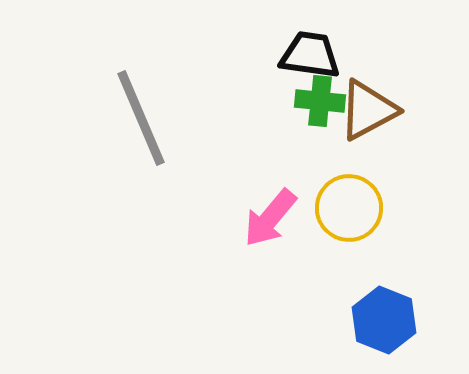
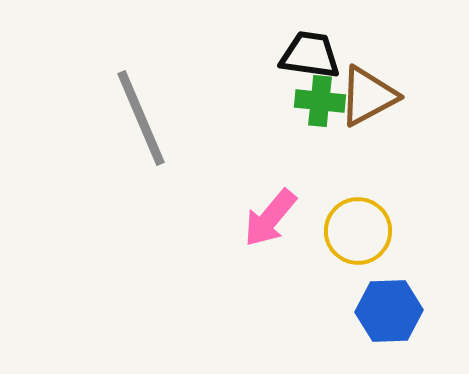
brown triangle: moved 14 px up
yellow circle: moved 9 px right, 23 px down
blue hexagon: moved 5 px right, 9 px up; rotated 24 degrees counterclockwise
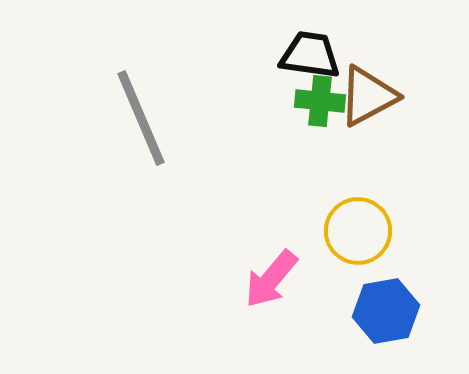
pink arrow: moved 1 px right, 61 px down
blue hexagon: moved 3 px left; rotated 8 degrees counterclockwise
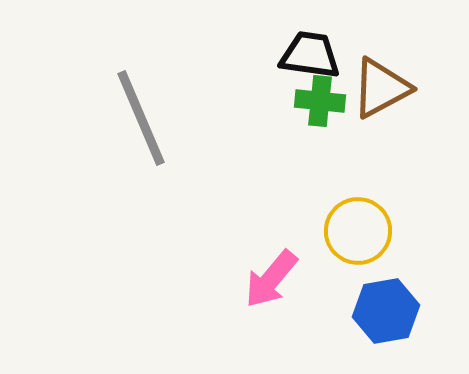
brown triangle: moved 13 px right, 8 px up
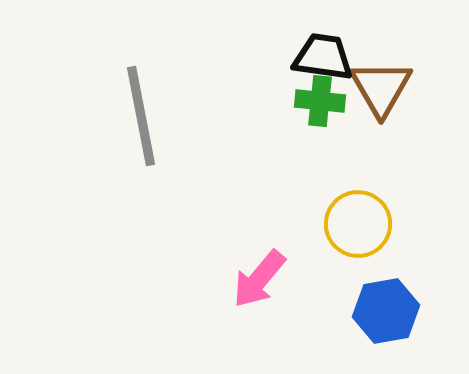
black trapezoid: moved 13 px right, 2 px down
brown triangle: rotated 32 degrees counterclockwise
gray line: moved 2 px up; rotated 12 degrees clockwise
yellow circle: moved 7 px up
pink arrow: moved 12 px left
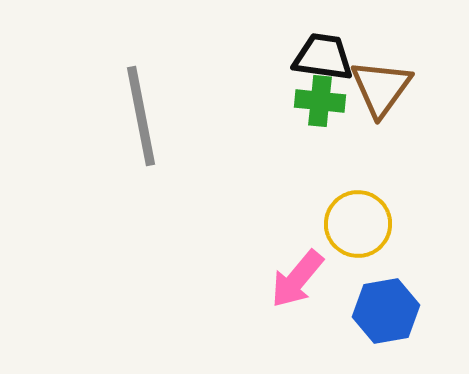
brown triangle: rotated 6 degrees clockwise
pink arrow: moved 38 px right
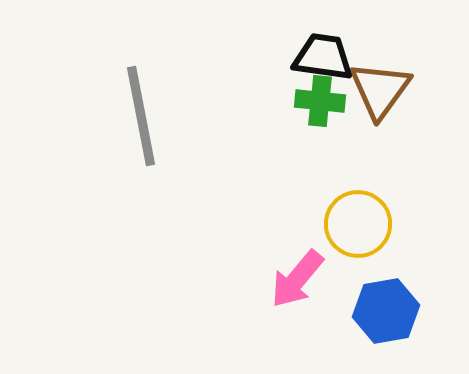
brown triangle: moved 1 px left, 2 px down
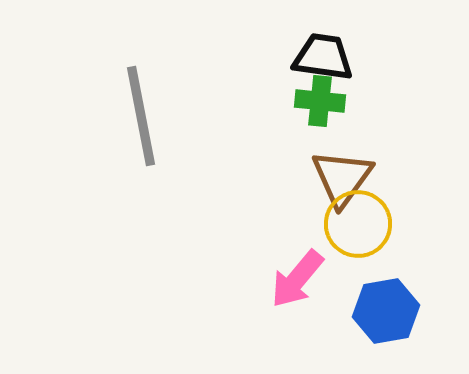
brown triangle: moved 38 px left, 88 px down
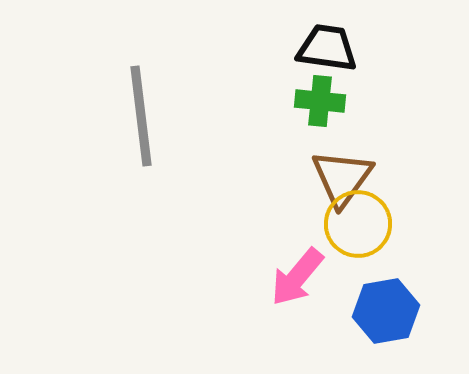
black trapezoid: moved 4 px right, 9 px up
gray line: rotated 4 degrees clockwise
pink arrow: moved 2 px up
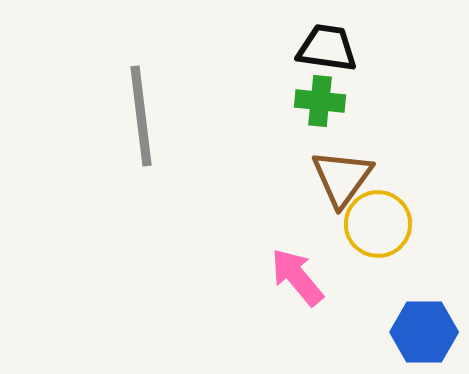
yellow circle: moved 20 px right
pink arrow: rotated 100 degrees clockwise
blue hexagon: moved 38 px right, 21 px down; rotated 10 degrees clockwise
